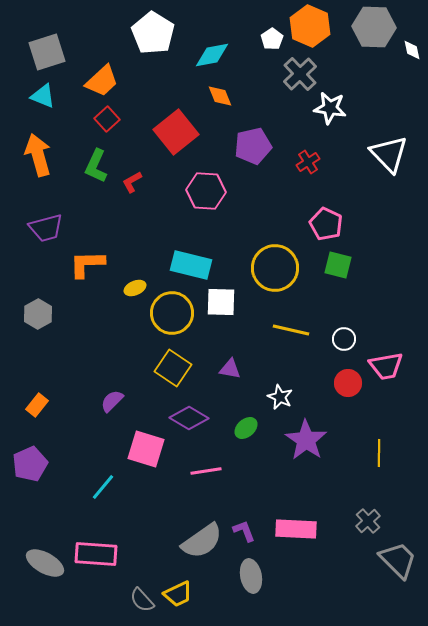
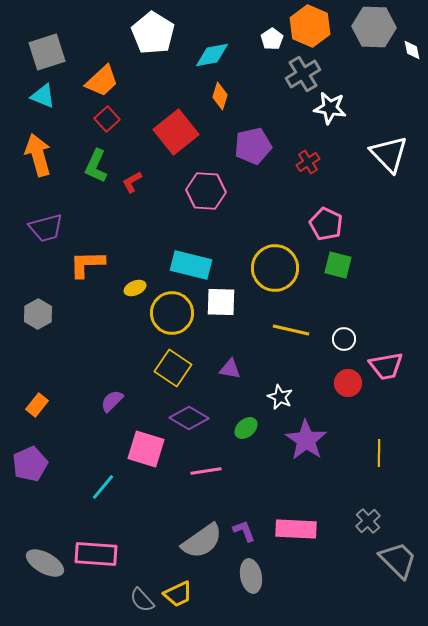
gray cross at (300, 74): moved 3 px right; rotated 12 degrees clockwise
orange diamond at (220, 96): rotated 40 degrees clockwise
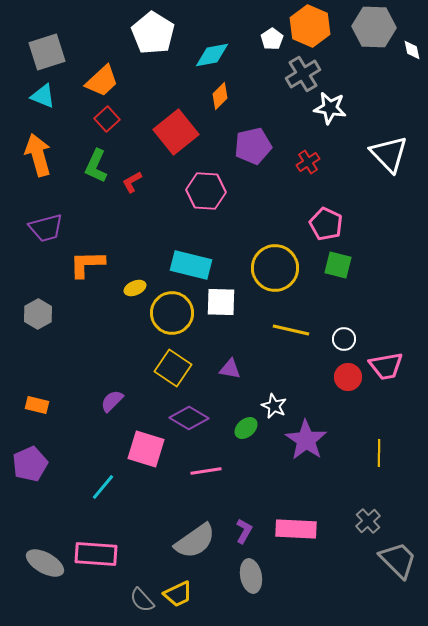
orange diamond at (220, 96): rotated 28 degrees clockwise
red circle at (348, 383): moved 6 px up
white star at (280, 397): moved 6 px left, 9 px down
orange rectangle at (37, 405): rotated 65 degrees clockwise
purple L-shape at (244, 531): rotated 50 degrees clockwise
gray semicircle at (202, 541): moved 7 px left
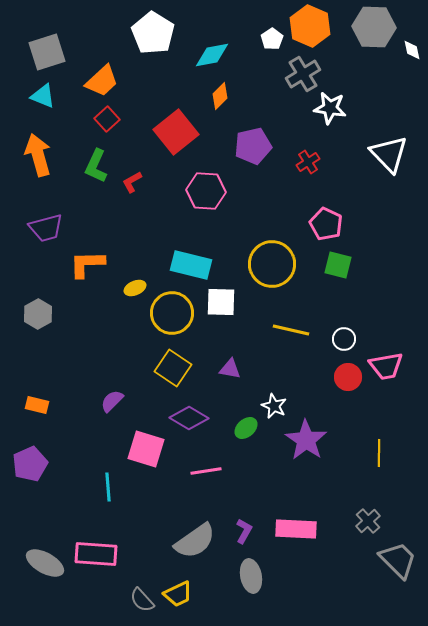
yellow circle at (275, 268): moved 3 px left, 4 px up
cyan line at (103, 487): moved 5 px right; rotated 44 degrees counterclockwise
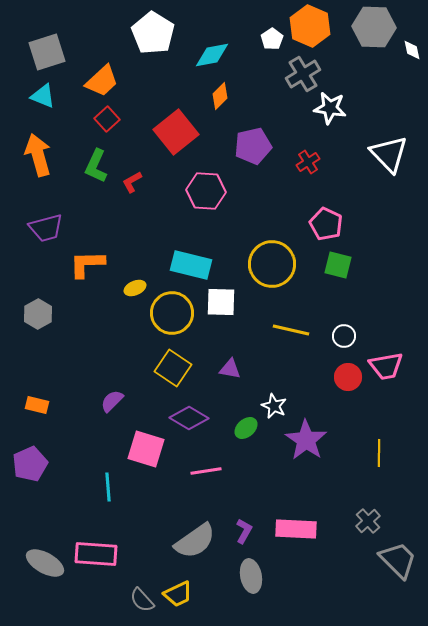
white circle at (344, 339): moved 3 px up
